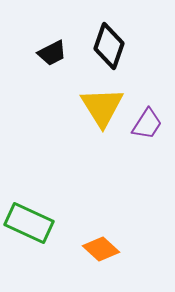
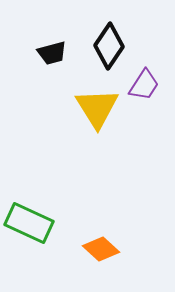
black diamond: rotated 15 degrees clockwise
black trapezoid: rotated 12 degrees clockwise
yellow triangle: moved 5 px left, 1 px down
purple trapezoid: moved 3 px left, 39 px up
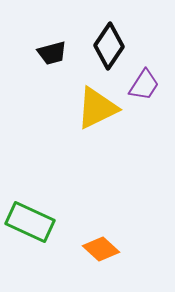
yellow triangle: rotated 36 degrees clockwise
green rectangle: moved 1 px right, 1 px up
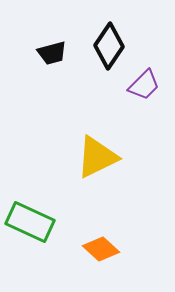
purple trapezoid: rotated 12 degrees clockwise
yellow triangle: moved 49 px down
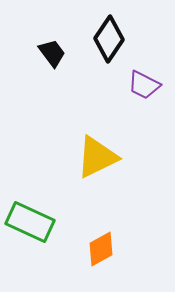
black diamond: moved 7 px up
black trapezoid: rotated 112 degrees counterclockwise
purple trapezoid: rotated 72 degrees clockwise
orange diamond: rotated 72 degrees counterclockwise
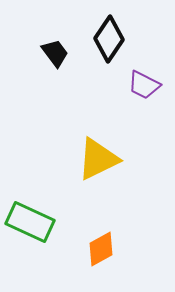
black trapezoid: moved 3 px right
yellow triangle: moved 1 px right, 2 px down
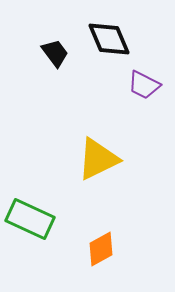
black diamond: rotated 57 degrees counterclockwise
green rectangle: moved 3 px up
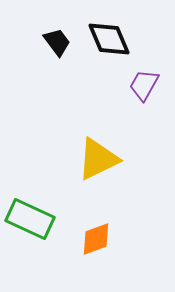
black trapezoid: moved 2 px right, 11 px up
purple trapezoid: rotated 92 degrees clockwise
orange diamond: moved 5 px left, 10 px up; rotated 9 degrees clockwise
